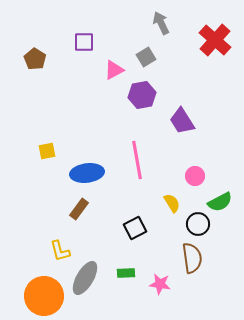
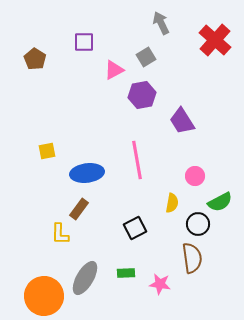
yellow semicircle: rotated 42 degrees clockwise
yellow L-shape: moved 17 px up; rotated 15 degrees clockwise
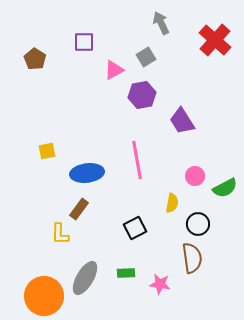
green semicircle: moved 5 px right, 14 px up
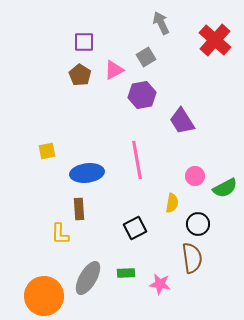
brown pentagon: moved 45 px right, 16 px down
brown rectangle: rotated 40 degrees counterclockwise
gray ellipse: moved 3 px right
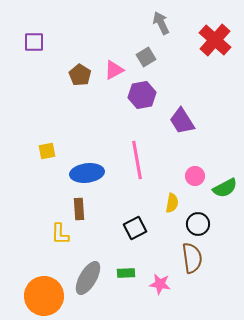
purple square: moved 50 px left
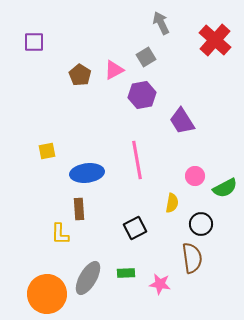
black circle: moved 3 px right
orange circle: moved 3 px right, 2 px up
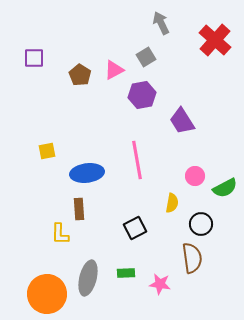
purple square: moved 16 px down
gray ellipse: rotated 16 degrees counterclockwise
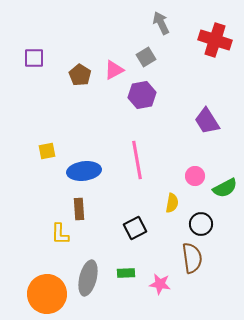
red cross: rotated 24 degrees counterclockwise
purple trapezoid: moved 25 px right
blue ellipse: moved 3 px left, 2 px up
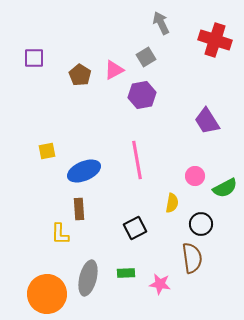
blue ellipse: rotated 16 degrees counterclockwise
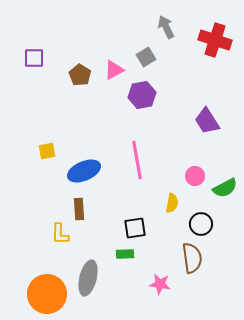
gray arrow: moved 5 px right, 4 px down
black square: rotated 20 degrees clockwise
green rectangle: moved 1 px left, 19 px up
